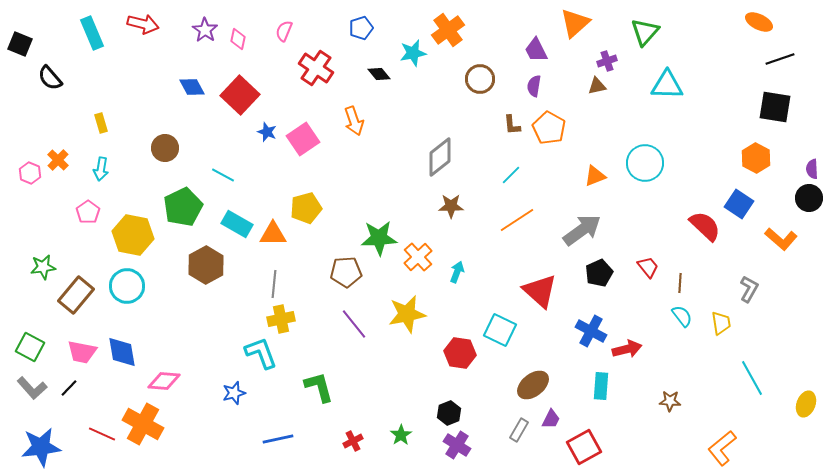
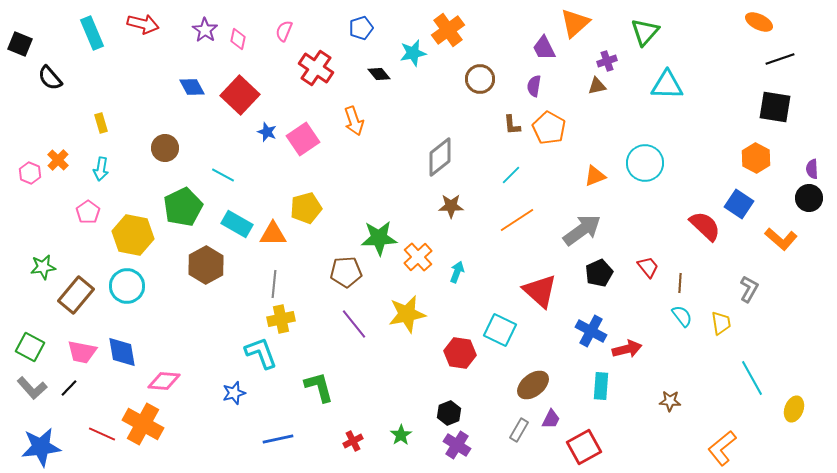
purple trapezoid at (536, 50): moved 8 px right, 2 px up
yellow ellipse at (806, 404): moved 12 px left, 5 px down
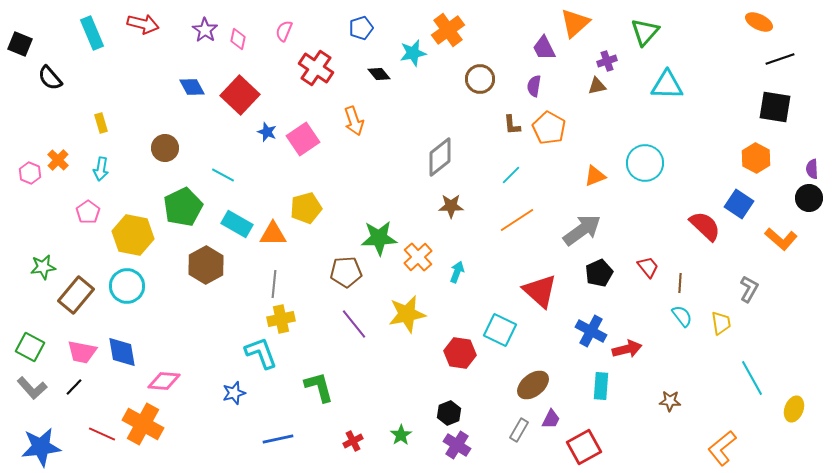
black line at (69, 388): moved 5 px right, 1 px up
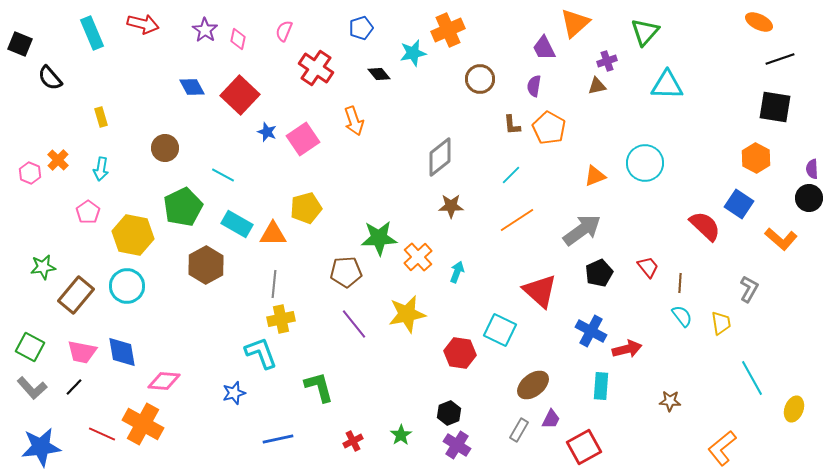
orange cross at (448, 30): rotated 12 degrees clockwise
yellow rectangle at (101, 123): moved 6 px up
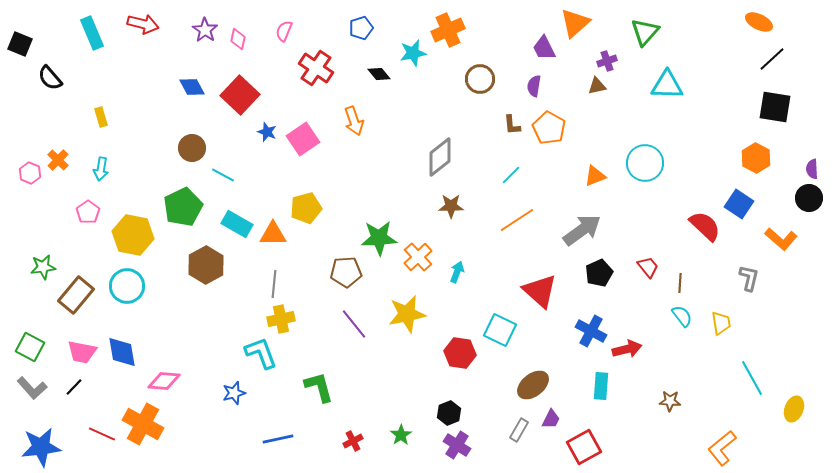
black line at (780, 59): moved 8 px left; rotated 24 degrees counterclockwise
brown circle at (165, 148): moved 27 px right
gray L-shape at (749, 289): moved 11 px up; rotated 16 degrees counterclockwise
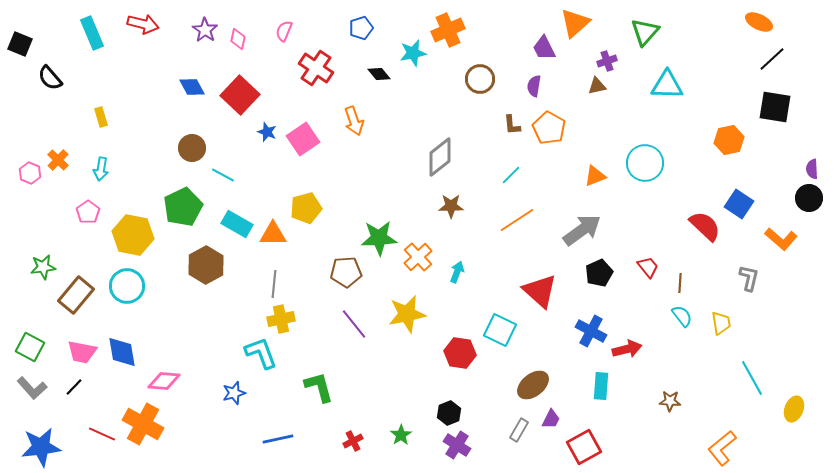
orange hexagon at (756, 158): moved 27 px left, 18 px up; rotated 20 degrees clockwise
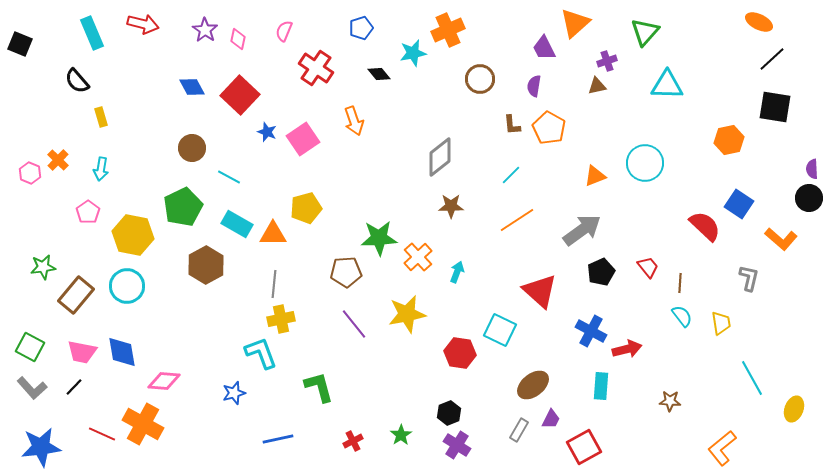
black semicircle at (50, 78): moved 27 px right, 3 px down
cyan line at (223, 175): moved 6 px right, 2 px down
black pentagon at (599, 273): moved 2 px right, 1 px up
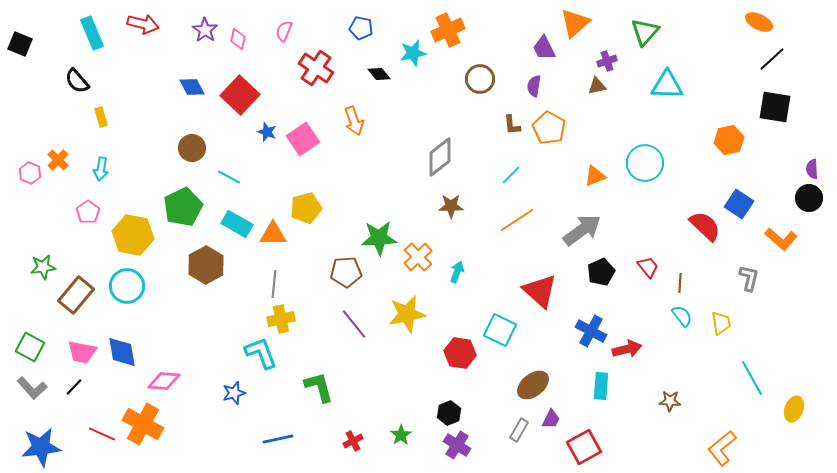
blue pentagon at (361, 28): rotated 30 degrees clockwise
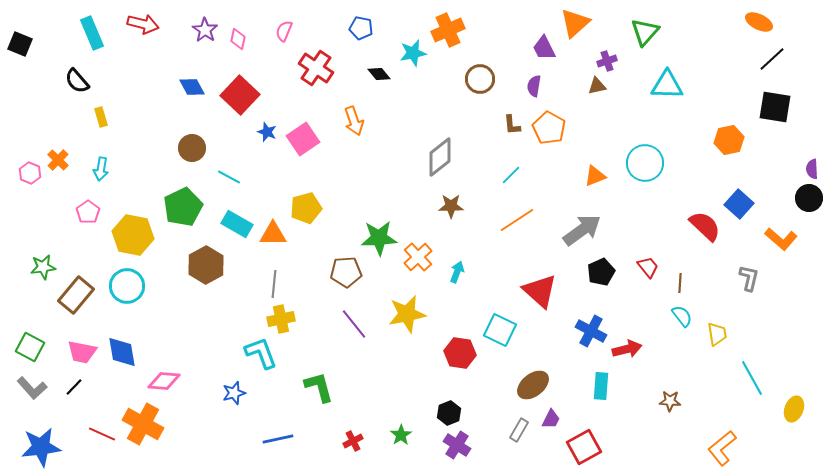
blue square at (739, 204): rotated 8 degrees clockwise
yellow trapezoid at (721, 323): moved 4 px left, 11 px down
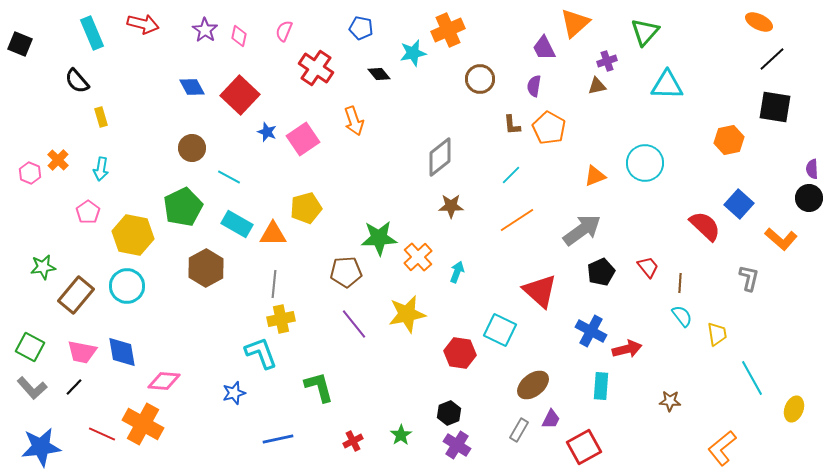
pink diamond at (238, 39): moved 1 px right, 3 px up
brown hexagon at (206, 265): moved 3 px down
